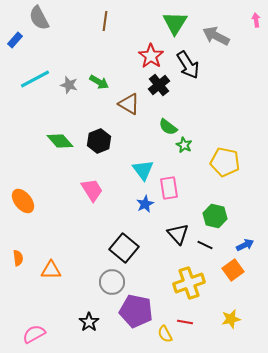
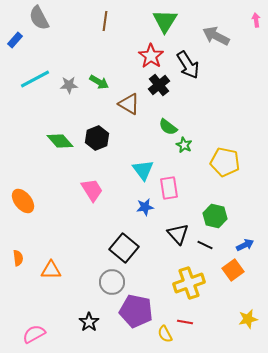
green triangle: moved 10 px left, 2 px up
gray star: rotated 18 degrees counterclockwise
black hexagon: moved 2 px left, 3 px up
blue star: moved 3 px down; rotated 18 degrees clockwise
yellow star: moved 17 px right
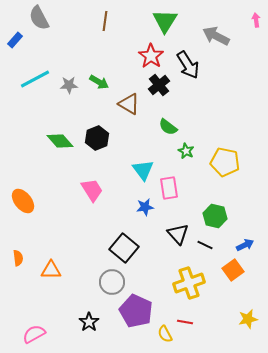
green star: moved 2 px right, 6 px down
purple pentagon: rotated 12 degrees clockwise
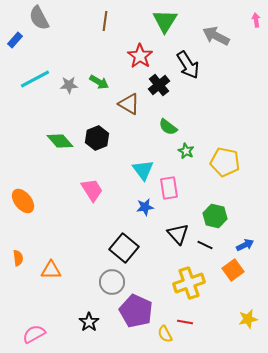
red star: moved 11 px left
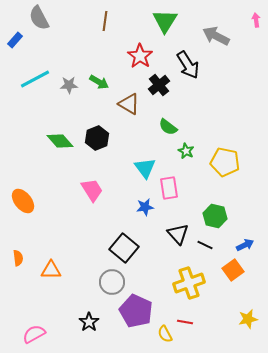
cyan triangle: moved 2 px right, 2 px up
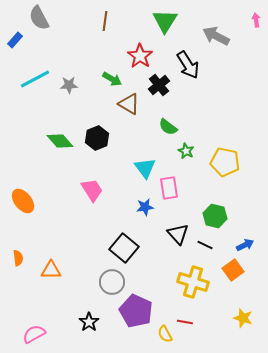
green arrow: moved 13 px right, 3 px up
yellow cross: moved 4 px right, 1 px up; rotated 36 degrees clockwise
yellow star: moved 5 px left, 1 px up; rotated 30 degrees clockwise
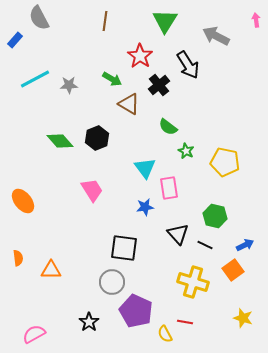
black square: rotated 32 degrees counterclockwise
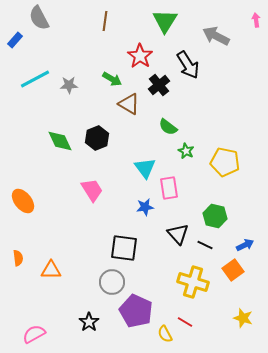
green diamond: rotated 16 degrees clockwise
red line: rotated 21 degrees clockwise
